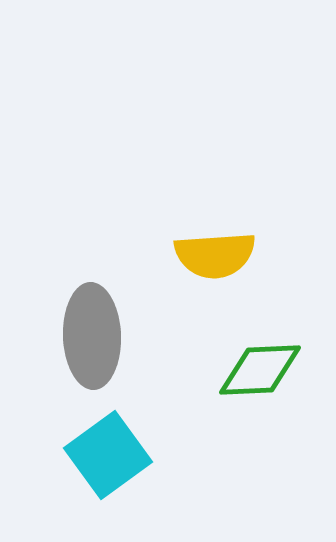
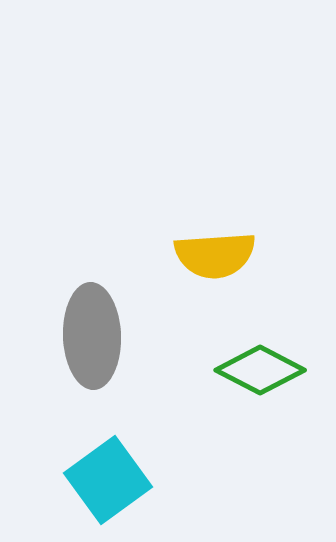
green diamond: rotated 30 degrees clockwise
cyan square: moved 25 px down
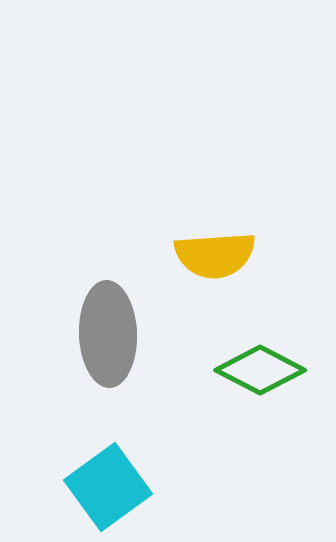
gray ellipse: moved 16 px right, 2 px up
cyan square: moved 7 px down
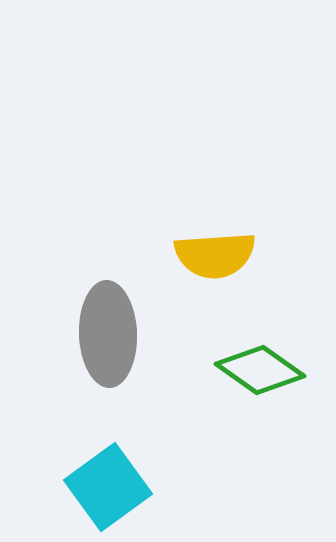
green diamond: rotated 8 degrees clockwise
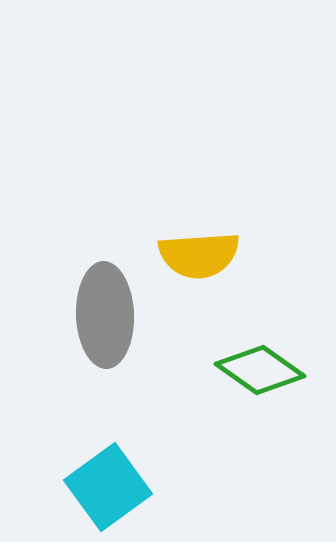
yellow semicircle: moved 16 px left
gray ellipse: moved 3 px left, 19 px up
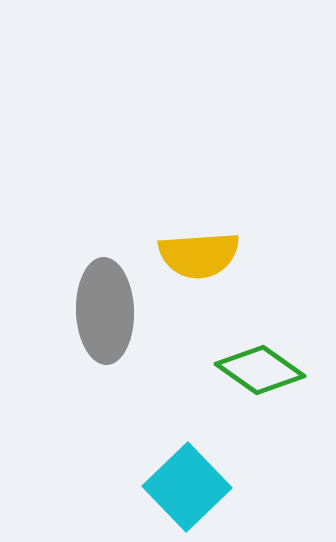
gray ellipse: moved 4 px up
cyan square: moved 79 px right; rotated 8 degrees counterclockwise
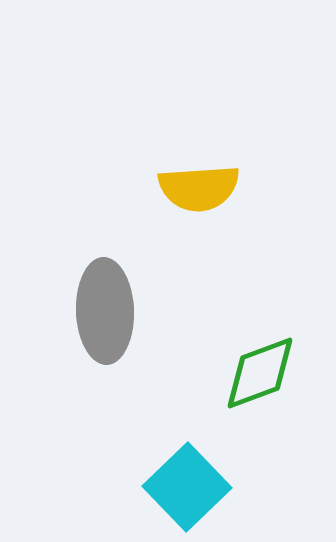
yellow semicircle: moved 67 px up
green diamond: moved 3 px down; rotated 56 degrees counterclockwise
